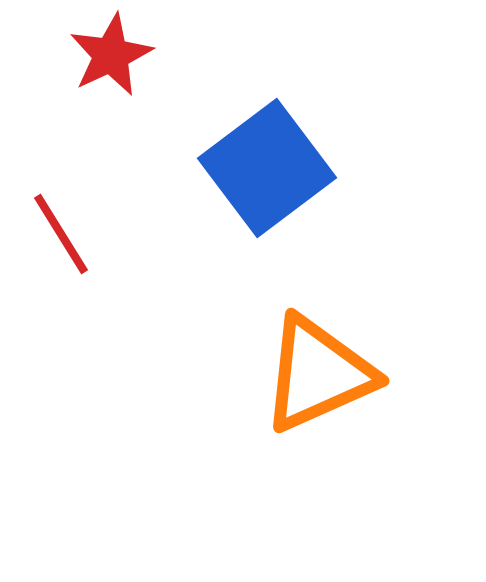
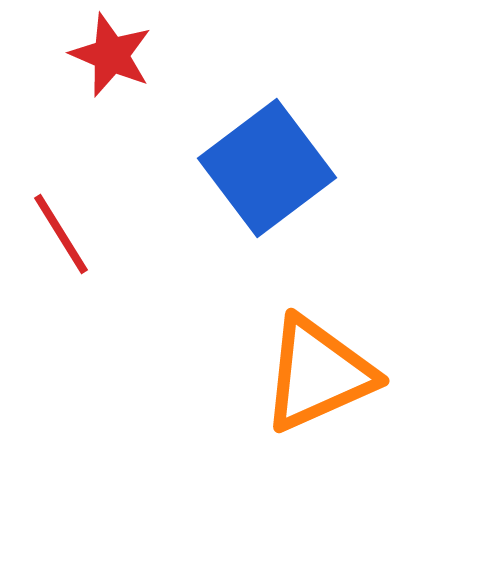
red star: rotated 24 degrees counterclockwise
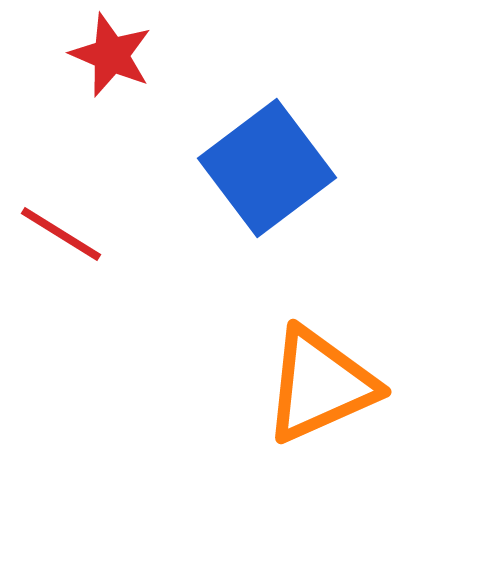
red line: rotated 26 degrees counterclockwise
orange triangle: moved 2 px right, 11 px down
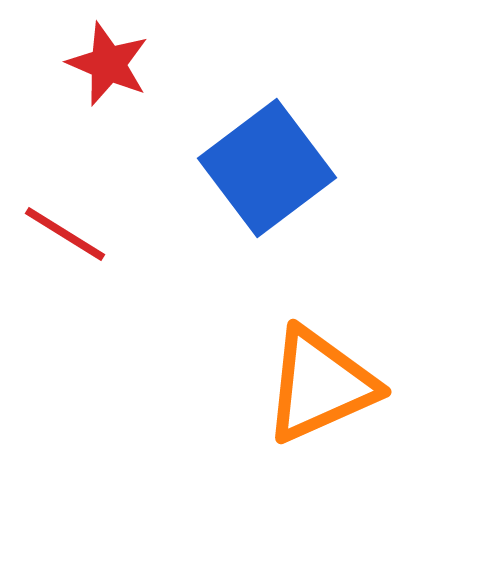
red star: moved 3 px left, 9 px down
red line: moved 4 px right
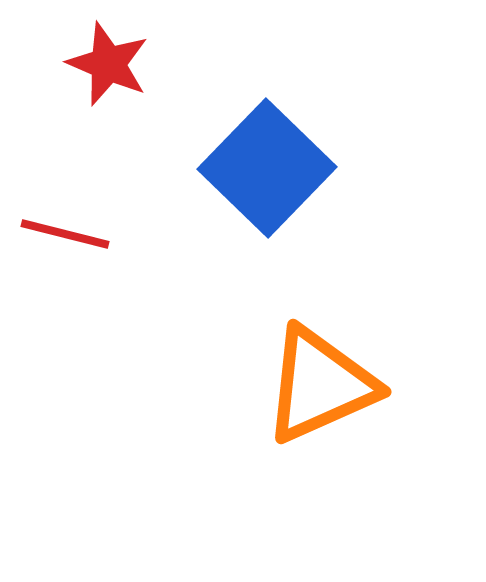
blue square: rotated 9 degrees counterclockwise
red line: rotated 18 degrees counterclockwise
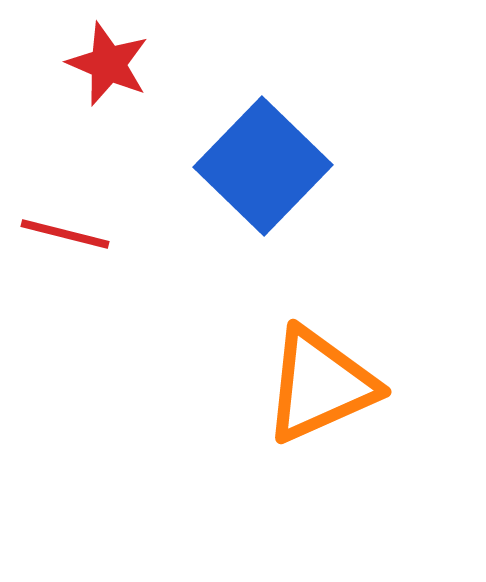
blue square: moved 4 px left, 2 px up
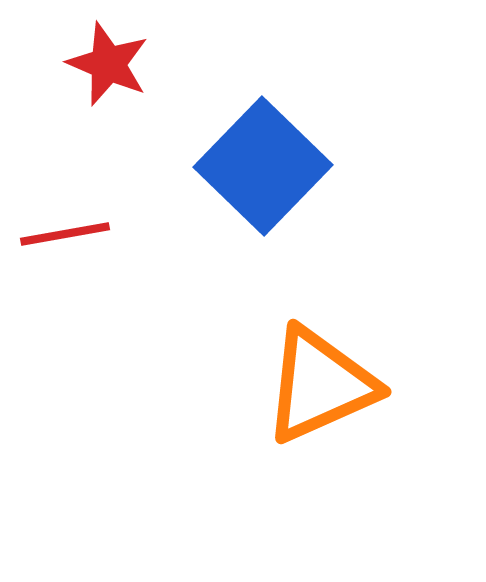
red line: rotated 24 degrees counterclockwise
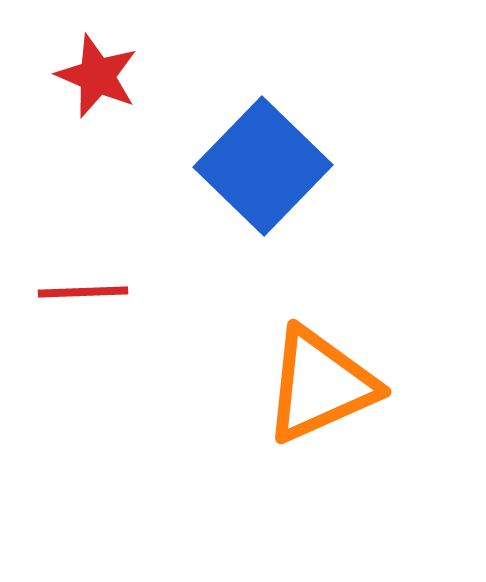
red star: moved 11 px left, 12 px down
red line: moved 18 px right, 58 px down; rotated 8 degrees clockwise
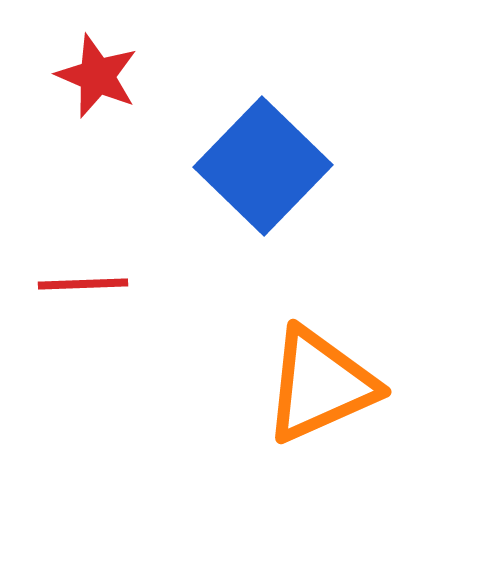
red line: moved 8 px up
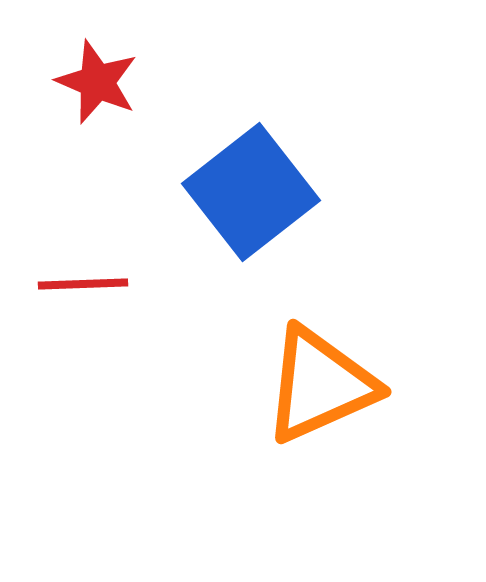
red star: moved 6 px down
blue square: moved 12 px left, 26 px down; rotated 8 degrees clockwise
